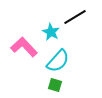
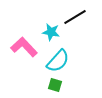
cyan star: rotated 18 degrees counterclockwise
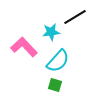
cyan star: rotated 18 degrees counterclockwise
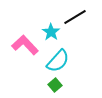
cyan star: rotated 30 degrees counterclockwise
pink L-shape: moved 1 px right, 2 px up
green square: rotated 32 degrees clockwise
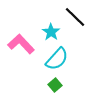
black line: rotated 75 degrees clockwise
pink L-shape: moved 4 px left, 1 px up
cyan semicircle: moved 1 px left, 2 px up
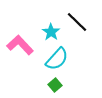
black line: moved 2 px right, 5 px down
pink L-shape: moved 1 px left, 1 px down
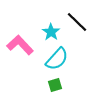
green square: rotated 24 degrees clockwise
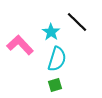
cyan semicircle: rotated 25 degrees counterclockwise
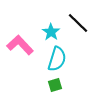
black line: moved 1 px right, 1 px down
